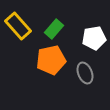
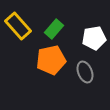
gray ellipse: moved 1 px up
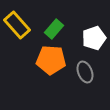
yellow rectangle: moved 1 px left, 1 px up
white pentagon: rotated 10 degrees counterclockwise
orange pentagon: rotated 16 degrees clockwise
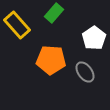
green rectangle: moved 16 px up
white pentagon: rotated 15 degrees counterclockwise
gray ellipse: rotated 15 degrees counterclockwise
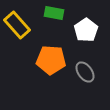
green rectangle: rotated 60 degrees clockwise
white pentagon: moved 8 px left, 8 px up
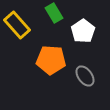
green rectangle: rotated 48 degrees clockwise
white pentagon: moved 3 px left, 1 px down
gray ellipse: moved 4 px down
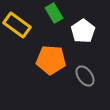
yellow rectangle: rotated 12 degrees counterclockwise
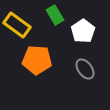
green rectangle: moved 1 px right, 2 px down
orange pentagon: moved 14 px left
gray ellipse: moved 7 px up
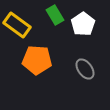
white pentagon: moved 7 px up
